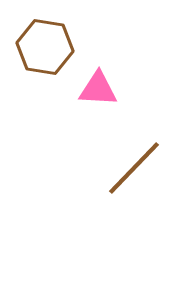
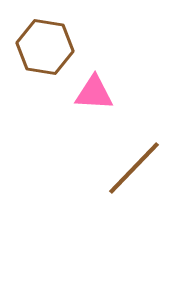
pink triangle: moved 4 px left, 4 px down
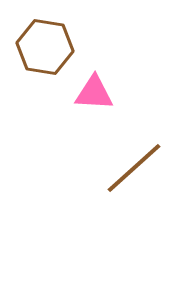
brown line: rotated 4 degrees clockwise
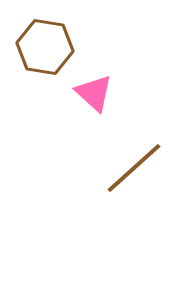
pink triangle: rotated 39 degrees clockwise
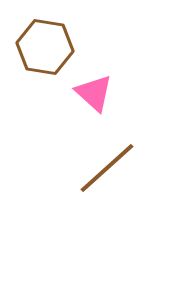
brown line: moved 27 px left
